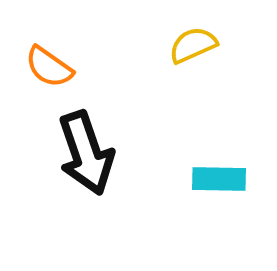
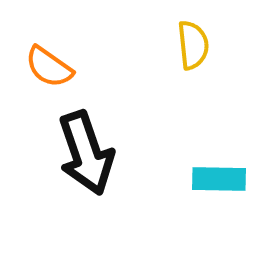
yellow semicircle: rotated 108 degrees clockwise
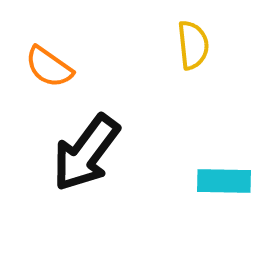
black arrow: rotated 56 degrees clockwise
cyan rectangle: moved 5 px right, 2 px down
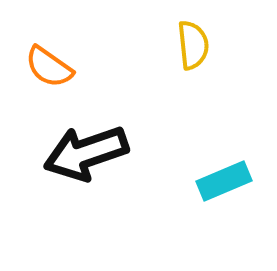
black arrow: rotated 34 degrees clockwise
cyan rectangle: rotated 24 degrees counterclockwise
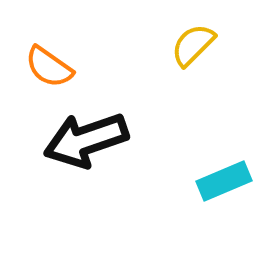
yellow semicircle: rotated 129 degrees counterclockwise
black arrow: moved 13 px up
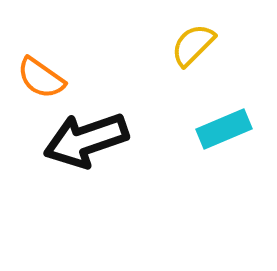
orange semicircle: moved 8 px left, 11 px down
cyan rectangle: moved 52 px up
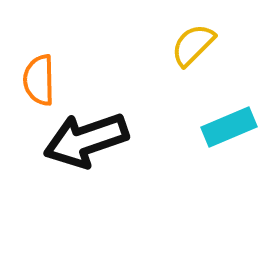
orange semicircle: moved 2 px left, 2 px down; rotated 54 degrees clockwise
cyan rectangle: moved 5 px right, 2 px up
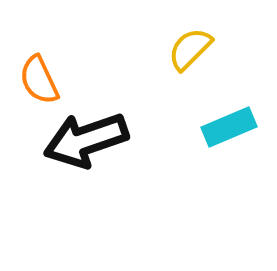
yellow semicircle: moved 3 px left, 4 px down
orange semicircle: rotated 24 degrees counterclockwise
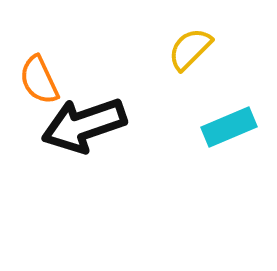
black arrow: moved 2 px left, 15 px up
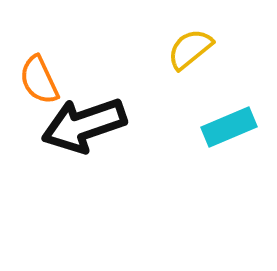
yellow semicircle: rotated 6 degrees clockwise
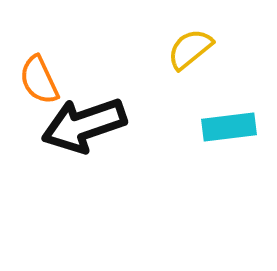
cyan rectangle: rotated 16 degrees clockwise
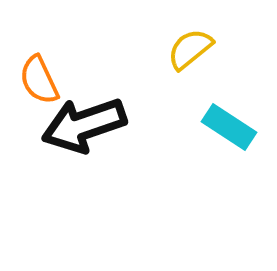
cyan rectangle: rotated 40 degrees clockwise
